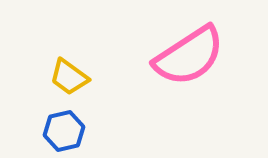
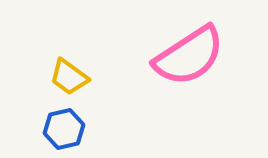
blue hexagon: moved 2 px up
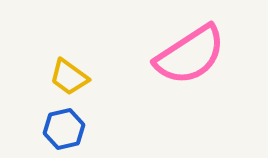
pink semicircle: moved 1 px right, 1 px up
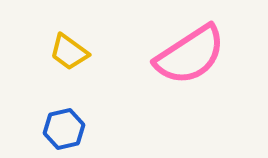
yellow trapezoid: moved 25 px up
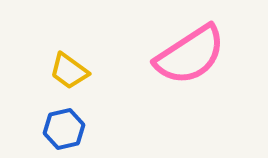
yellow trapezoid: moved 19 px down
